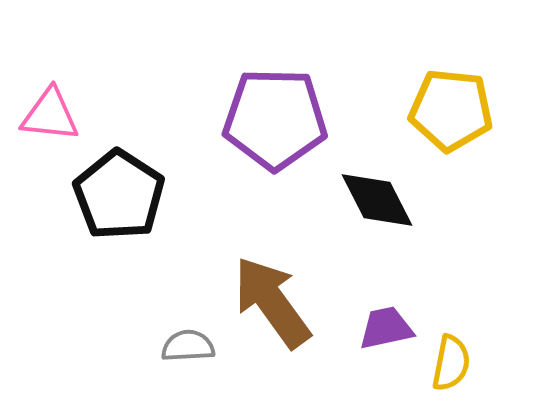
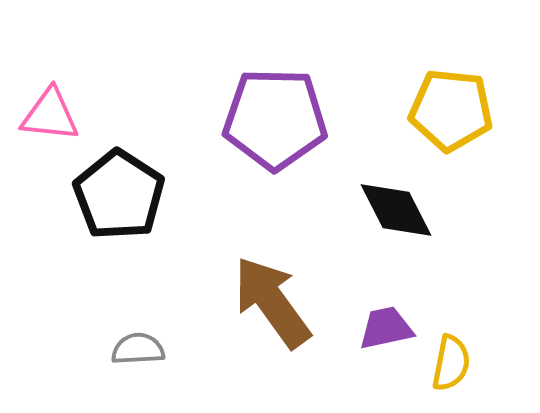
black diamond: moved 19 px right, 10 px down
gray semicircle: moved 50 px left, 3 px down
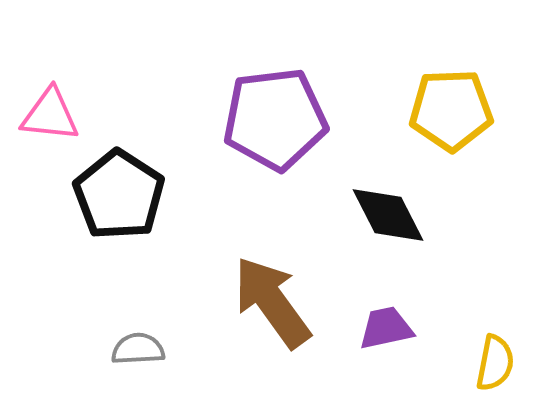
yellow pentagon: rotated 8 degrees counterclockwise
purple pentagon: rotated 8 degrees counterclockwise
black diamond: moved 8 px left, 5 px down
yellow semicircle: moved 44 px right
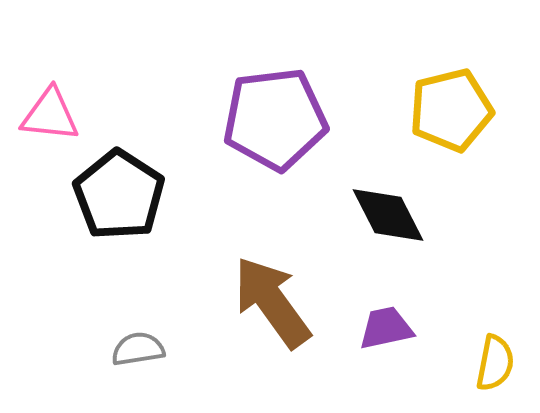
yellow pentagon: rotated 12 degrees counterclockwise
gray semicircle: rotated 6 degrees counterclockwise
